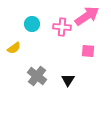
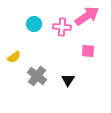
cyan circle: moved 2 px right
yellow semicircle: moved 9 px down
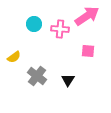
pink cross: moved 2 px left, 2 px down
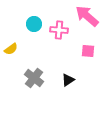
pink arrow: rotated 105 degrees counterclockwise
pink cross: moved 1 px left, 1 px down
yellow semicircle: moved 3 px left, 8 px up
gray cross: moved 3 px left, 2 px down
black triangle: rotated 24 degrees clockwise
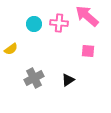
pink cross: moved 7 px up
gray cross: rotated 24 degrees clockwise
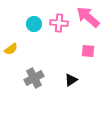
pink arrow: moved 1 px right, 1 px down
black triangle: moved 3 px right
